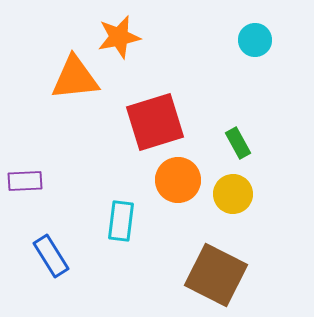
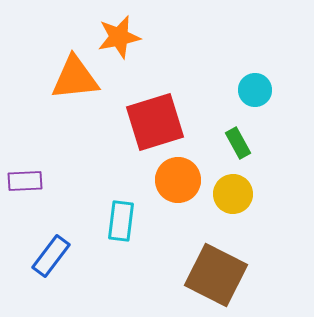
cyan circle: moved 50 px down
blue rectangle: rotated 69 degrees clockwise
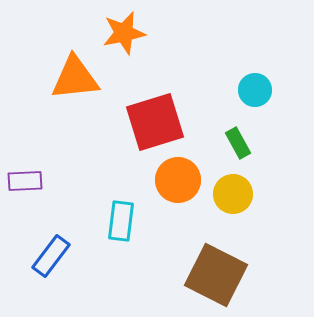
orange star: moved 5 px right, 4 px up
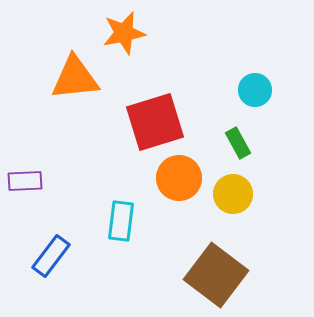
orange circle: moved 1 px right, 2 px up
brown square: rotated 10 degrees clockwise
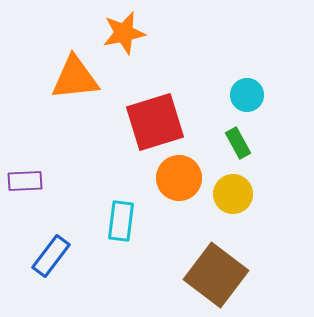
cyan circle: moved 8 px left, 5 px down
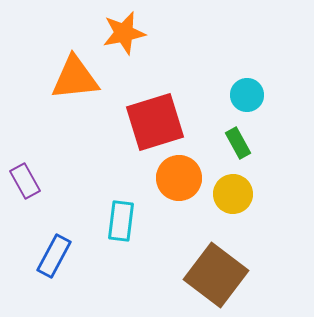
purple rectangle: rotated 64 degrees clockwise
blue rectangle: moved 3 px right; rotated 9 degrees counterclockwise
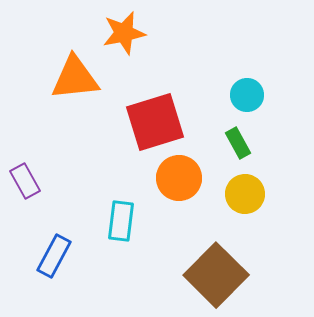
yellow circle: moved 12 px right
brown square: rotated 8 degrees clockwise
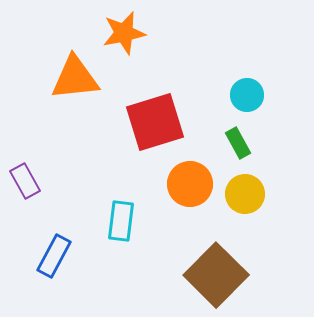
orange circle: moved 11 px right, 6 px down
